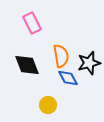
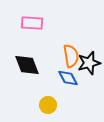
pink rectangle: rotated 60 degrees counterclockwise
orange semicircle: moved 10 px right
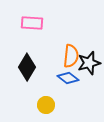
orange semicircle: rotated 15 degrees clockwise
black diamond: moved 2 px down; rotated 52 degrees clockwise
blue diamond: rotated 25 degrees counterclockwise
yellow circle: moved 2 px left
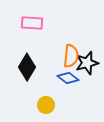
black star: moved 2 px left
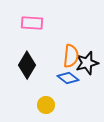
black diamond: moved 2 px up
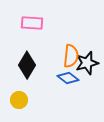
yellow circle: moved 27 px left, 5 px up
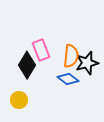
pink rectangle: moved 9 px right, 27 px down; rotated 65 degrees clockwise
blue diamond: moved 1 px down
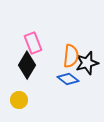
pink rectangle: moved 8 px left, 7 px up
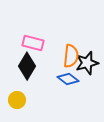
pink rectangle: rotated 55 degrees counterclockwise
black diamond: moved 1 px down
yellow circle: moved 2 px left
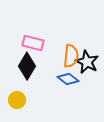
black star: moved 1 px up; rotated 30 degrees counterclockwise
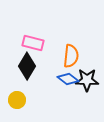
black star: moved 18 px down; rotated 25 degrees counterclockwise
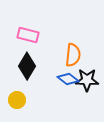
pink rectangle: moved 5 px left, 8 px up
orange semicircle: moved 2 px right, 1 px up
